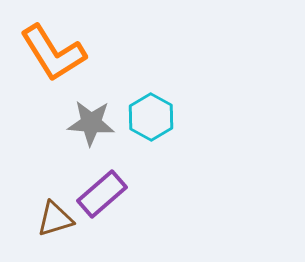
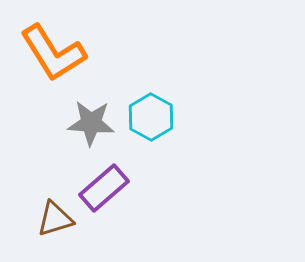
purple rectangle: moved 2 px right, 6 px up
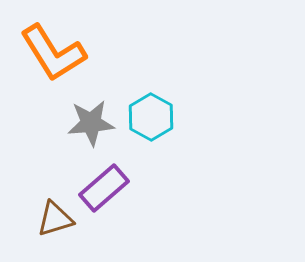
gray star: rotated 9 degrees counterclockwise
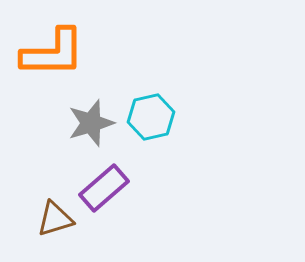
orange L-shape: rotated 58 degrees counterclockwise
cyan hexagon: rotated 18 degrees clockwise
gray star: rotated 12 degrees counterclockwise
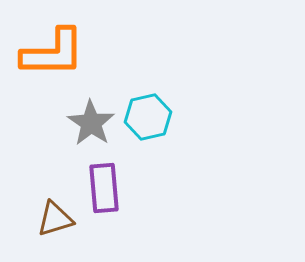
cyan hexagon: moved 3 px left
gray star: rotated 21 degrees counterclockwise
purple rectangle: rotated 54 degrees counterclockwise
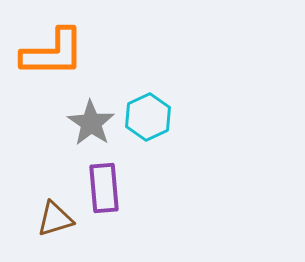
cyan hexagon: rotated 12 degrees counterclockwise
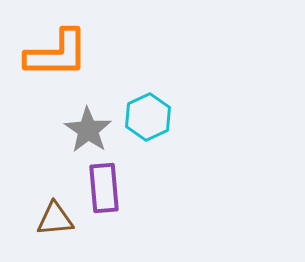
orange L-shape: moved 4 px right, 1 px down
gray star: moved 3 px left, 7 px down
brown triangle: rotated 12 degrees clockwise
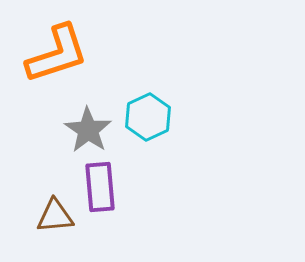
orange L-shape: rotated 18 degrees counterclockwise
purple rectangle: moved 4 px left, 1 px up
brown triangle: moved 3 px up
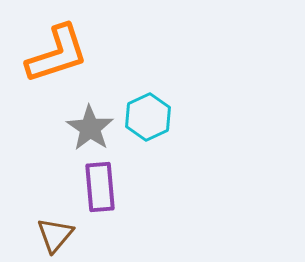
gray star: moved 2 px right, 2 px up
brown triangle: moved 19 px down; rotated 45 degrees counterclockwise
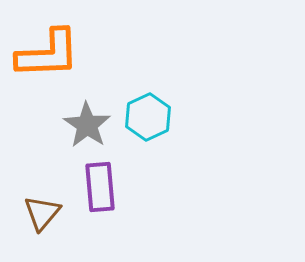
orange L-shape: moved 9 px left; rotated 16 degrees clockwise
gray star: moved 3 px left, 3 px up
brown triangle: moved 13 px left, 22 px up
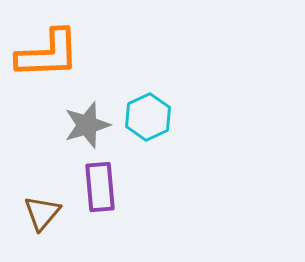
gray star: rotated 21 degrees clockwise
